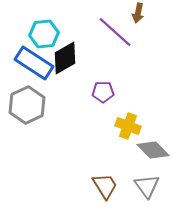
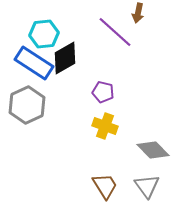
purple pentagon: rotated 15 degrees clockwise
yellow cross: moved 23 px left
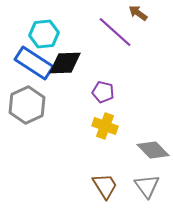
brown arrow: rotated 114 degrees clockwise
black diamond: moved 5 px down; rotated 28 degrees clockwise
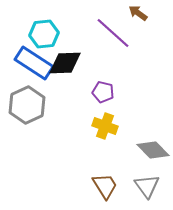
purple line: moved 2 px left, 1 px down
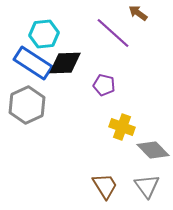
blue rectangle: moved 1 px left
purple pentagon: moved 1 px right, 7 px up
yellow cross: moved 17 px right, 1 px down
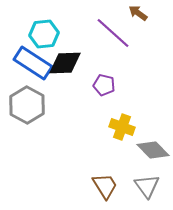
gray hexagon: rotated 6 degrees counterclockwise
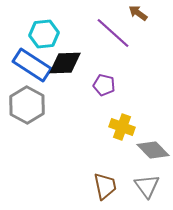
blue rectangle: moved 1 px left, 2 px down
brown trapezoid: rotated 20 degrees clockwise
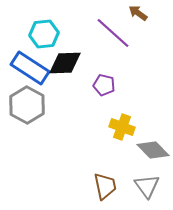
blue rectangle: moved 2 px left, 3 px down
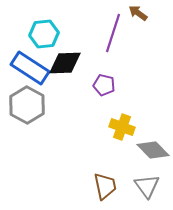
purple line: rotated 66 degrees clockwise
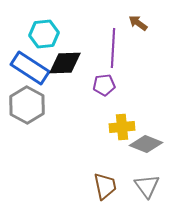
brown arrow: moved 10 px down
purple line: moved 15 px down; rotated 15 degrees counterclockwise
purple pentagon: rotated 20 degrees counterclockwise
yellow cross: rotated 25 degrees counterclockwise
gray diamond: moved 7 px left, 6 px up; rotated 24 degrees counterclockwise
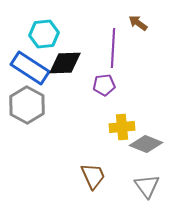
brown trapezoid: moved 12 px left, 10 px up; rotated 12 degrees counterclockwise
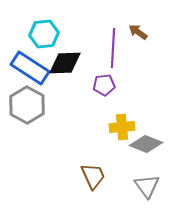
brown arrow: moved 9 px down
